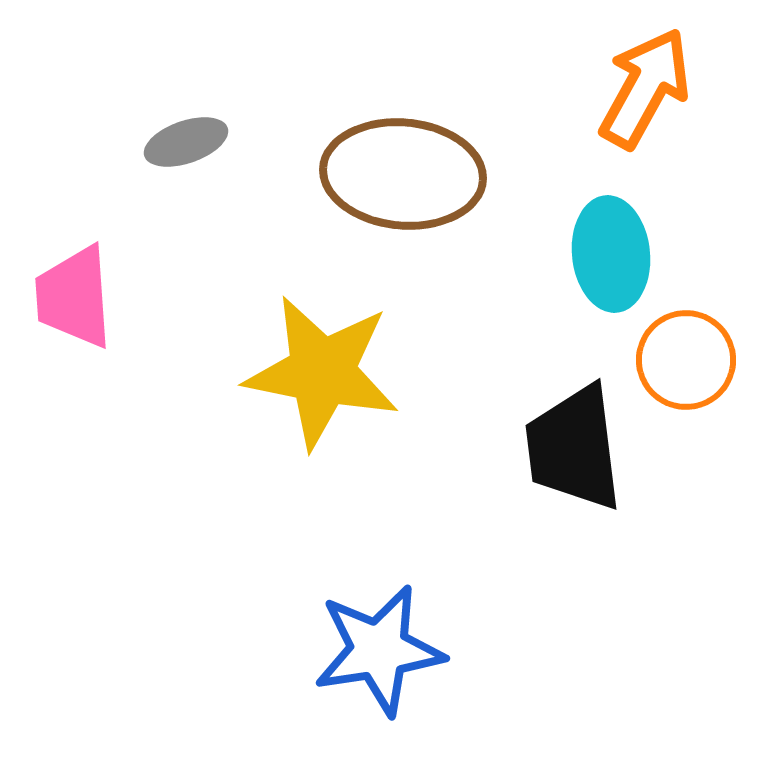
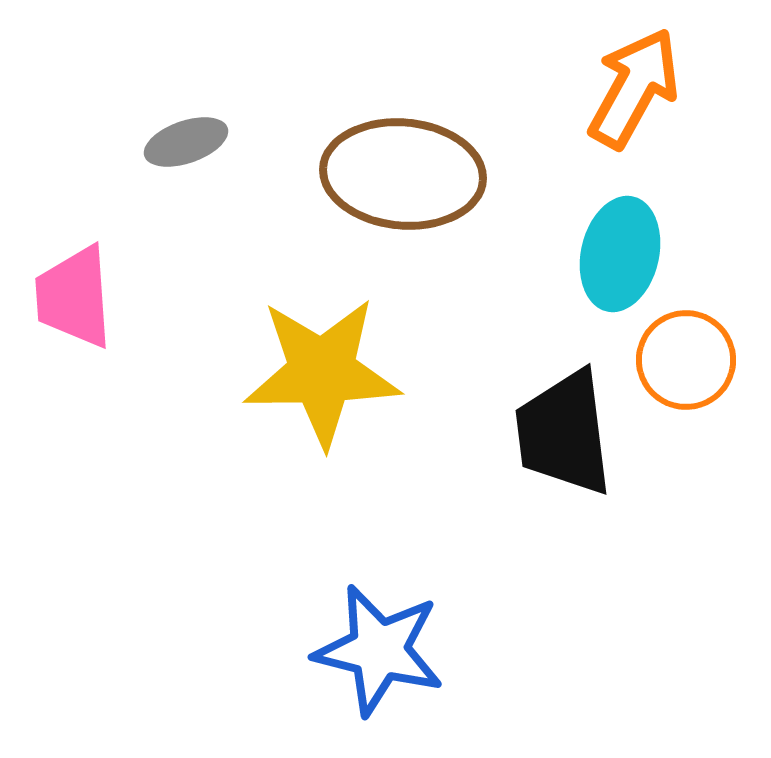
orange arrow: moved 11 px left
cyan ellipse: moved 9 px right; rotated 19 degrees clockwise
yellow star: rotated 12 degrees counterclockwise
black trapezoid: moved 10 px left, 15 px up
blue star: rotated 23 degrees clockwise
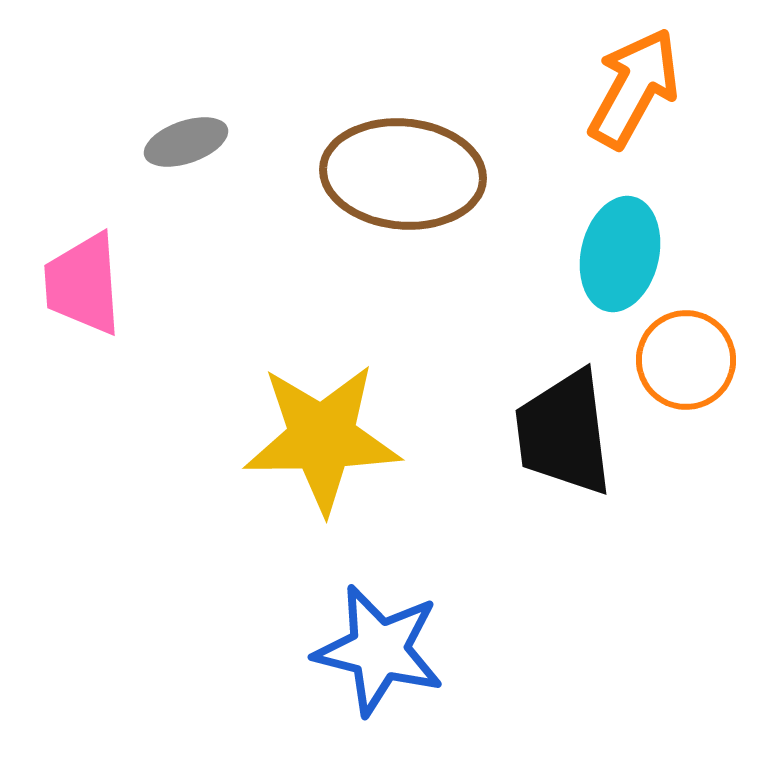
pink trapezoid: moved 9 px right, 13 px up
yellow star: moved 66 px down
